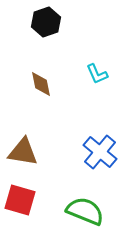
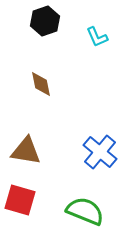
black hexagon: moved 1 px left, 1 px up
cyan L-shape: moved 37 px up
brown triangle: moved 3 px right, 1 px up
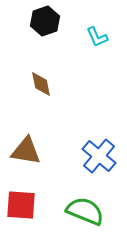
blue cross: moved 1 px left, 4 px down
red square: moved 1 px right, 5 px down; rotated 12 degrees counterclockwise
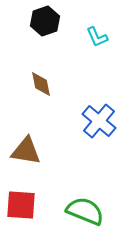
blue cross: moved 35 px up
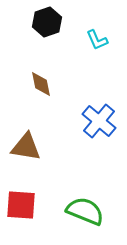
black hexagon: moved 2 px right, 1 px down
cyan L-shape: moved 3 px down
brown triangle: moved 4 px up
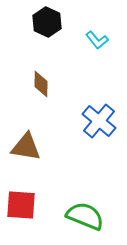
black hexagon: rotated 16 degrees counterclockwise
cyan L-shape: rotated 15 degrees counterclockwise
brown diamond: rotated 12 degrees clockwise
green semicircle: moved 5 px down
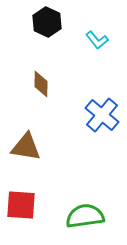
blue cross: moved 3 px right, 6 px up
green semicircle: rotated 30 degrees counterclockwise
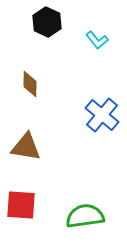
brown diamond: moved 11 px left
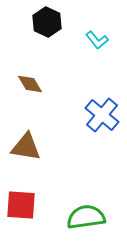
brown diamond: rotated 32 degrees counterclockwise
green semicircle: moved 1 px right, 1 px down
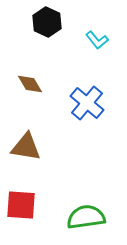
blue cross: moved 15 px left, 12 px up
